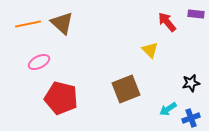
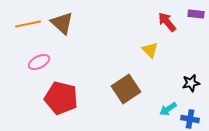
brown square: rotated 12 degrees counterclockwise
blue cross: moved 1 px left, 1 px down; rotated 30 degrees clockwise
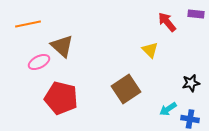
brown triangle: moved 23 px down
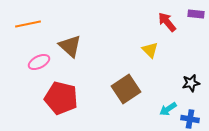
brown triangle: moved 8 px right
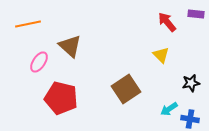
yellow triangle: moved 11 px right, 5 px down
pink ellipse: rotated 30 degrees counterclockwise
cyan arrow: moved 1 px right
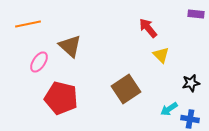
red arrow: moved 19 px left, 6 px down
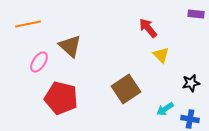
cyan arrow: moved 4 px left
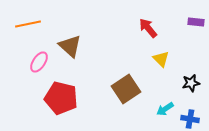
purple rectangle: moved 8 px down
yellow triangle: moved 4 px down
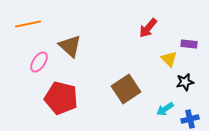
purple rectangle: moved 7 px left, 22 px down
red arrow: rotated 100 degrees counterclockwise
yellow triangle: moved 8 px right
black star: moved 6 px left, 1 px up
blue cross: rotated 24 degrees counterclockwise
